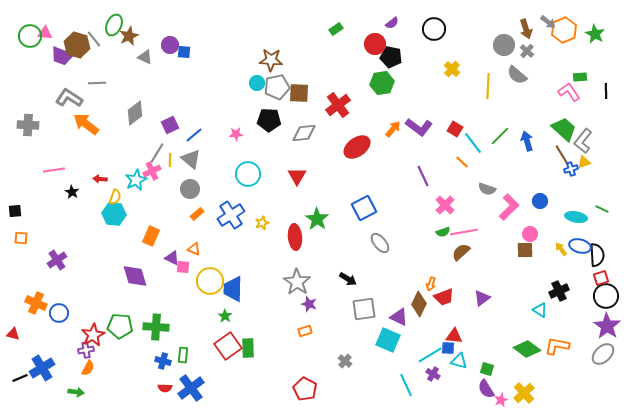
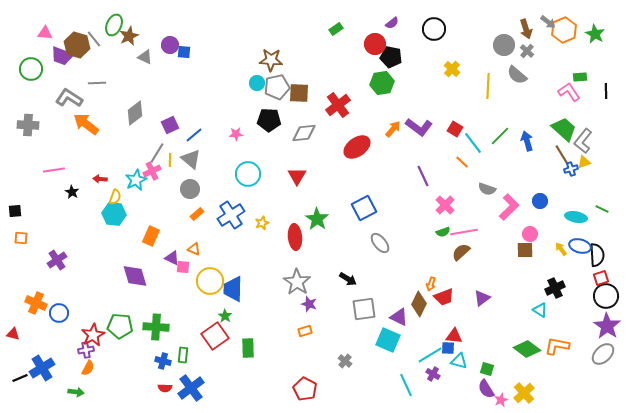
green circle at (30, 36): moved 1 px right, 33 px down
black cross at (559, 291): moved 4 px left, 3 px up
red square at (228, 346): moved 13 px left, 10 px up
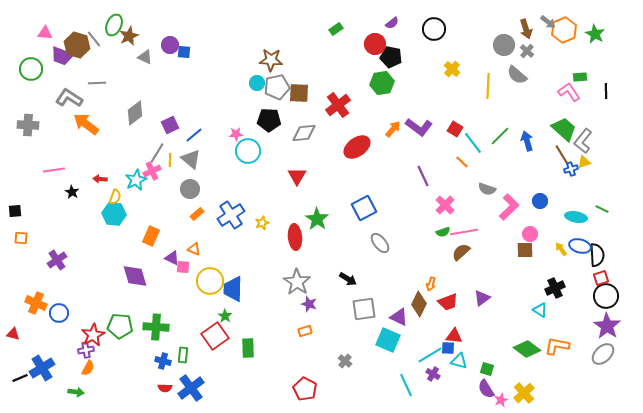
cyan circle at (248, 174): moved 23 px up
red trapezoid at (444, 297): moved 4 px right, 5 px down
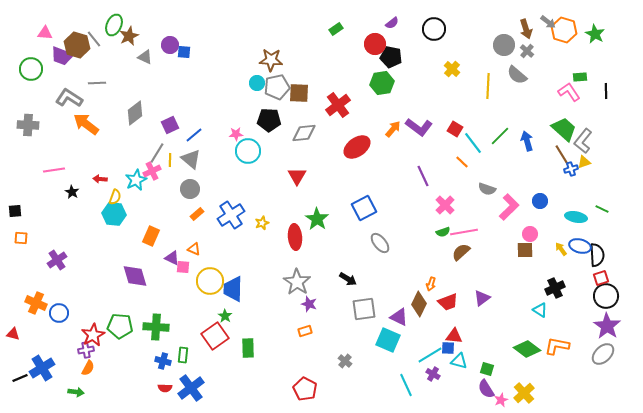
orange hexagon at (564, 30): rotated 20 degrees counterclockwise
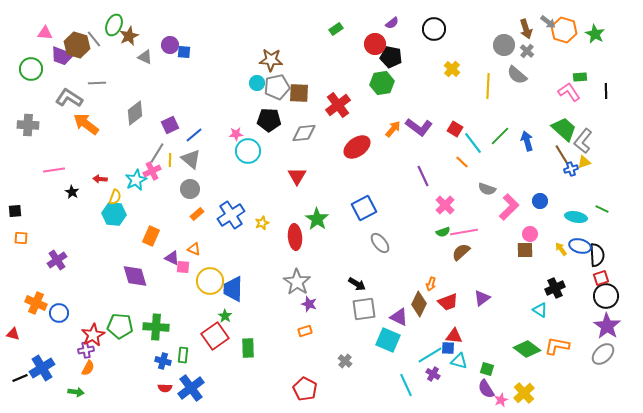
black arrow at (348, 279): moved 9 px right, 5 px down
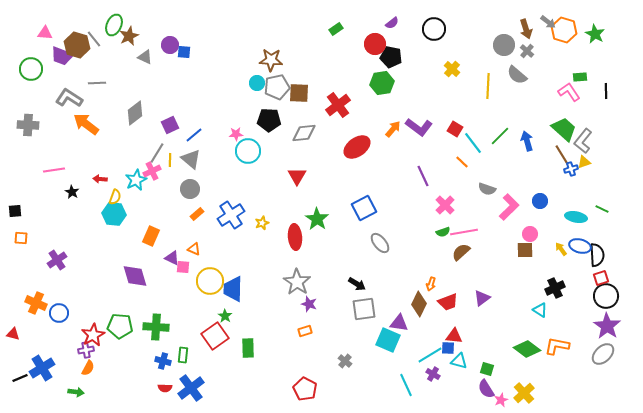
purple triangle at (399, 317): moved 6 px down; rotated 18 degrees counterclockwise
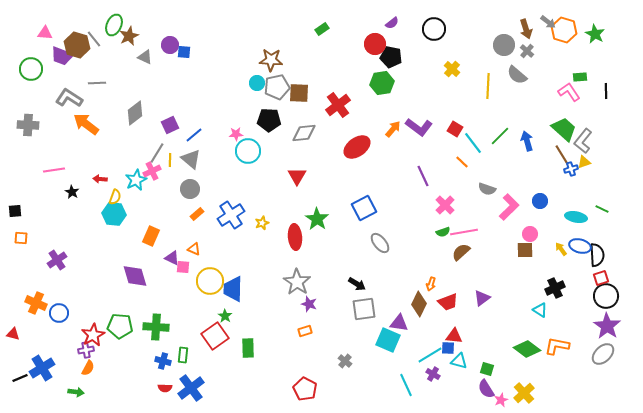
green rectangle at (336, 29): moved 14 px left
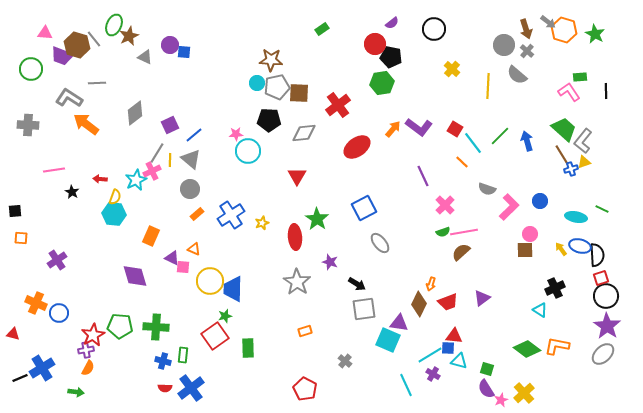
purple star at (309, 304): moved 21 px right, 42 px up
green star at (225, 316): rotated 24 degrees clockwise
